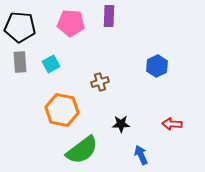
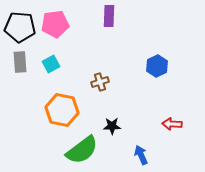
pink pentagon: moved 16 px left, 1 px down; rotated 12 degrees counterclockwise
black star: moved 9 px left, 2 px down
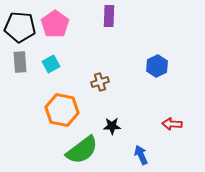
pink pentagon: rotated 28 degrees counterclockwise
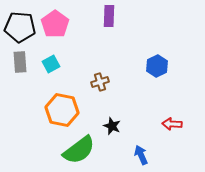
black star: rotated 24 degrees clockwise
green semicircle: moved 3 px left
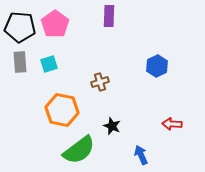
cyan square: moved 2 px left; rotated 12 degrees clockwise
